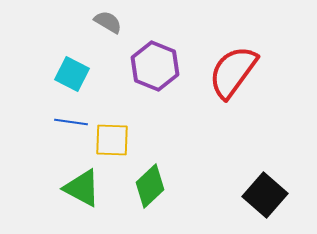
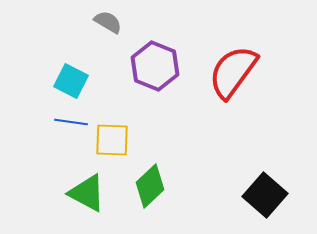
cyan square: moved 1 px left, 7 px down
green triangle: moved 5 px right, 5 px down
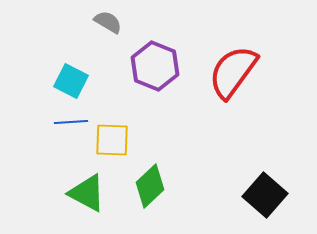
blue line: rotated 12 degrees counterclockwise
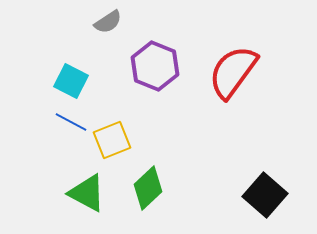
gray semicircle: rotated 116 degrees clockwise
blue line: rotated 32 degrees clockwise
yellow square: rotated 24 degrees counterclockwise
green diamond: moved 2 px left, 2 px down
